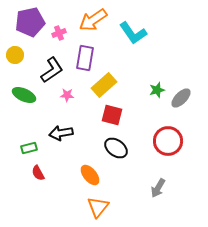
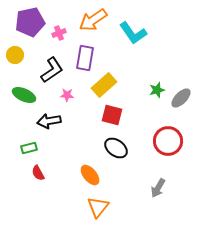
black arrow: moved 12 px left, 12 px up
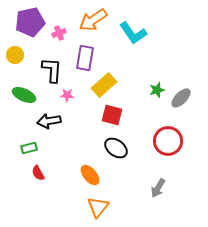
black L-shape: rotated 52 degrees counterclockwise
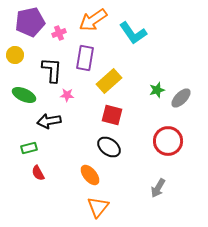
yellow rectangle: moved 5 px right, 4 px up
black ellipse: moved 7 px left, 1 px up
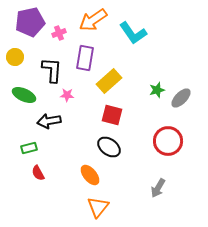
yellow circle: moved 2 px down
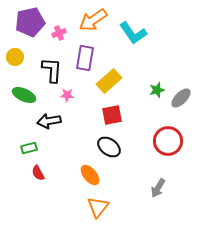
red square: rotated 25 degrees counterclockwise
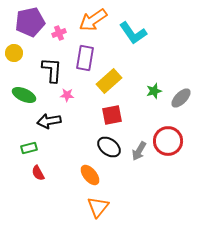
yellow circle: moved 1 px left, 4 px up
green star: moved 3 px left, 1 px down
gray arrow: moved 19 px left, 37 px up
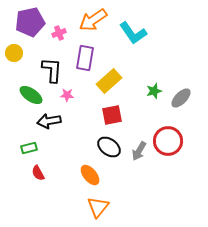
green ellipse: moved 7 px right; rotated 10 degrees clockwise
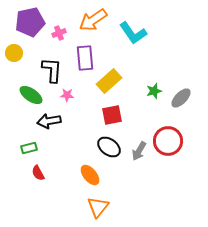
purple rectangle: rotated 15 degrees counterclockwise
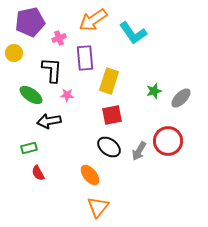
pink cross: moved 5 px down
yellow rectangle: rotated 30 degrees counterclockwise
